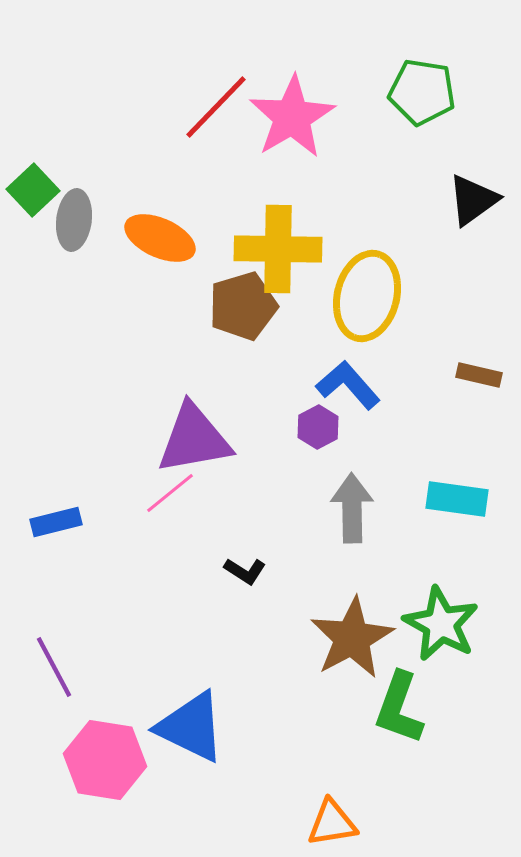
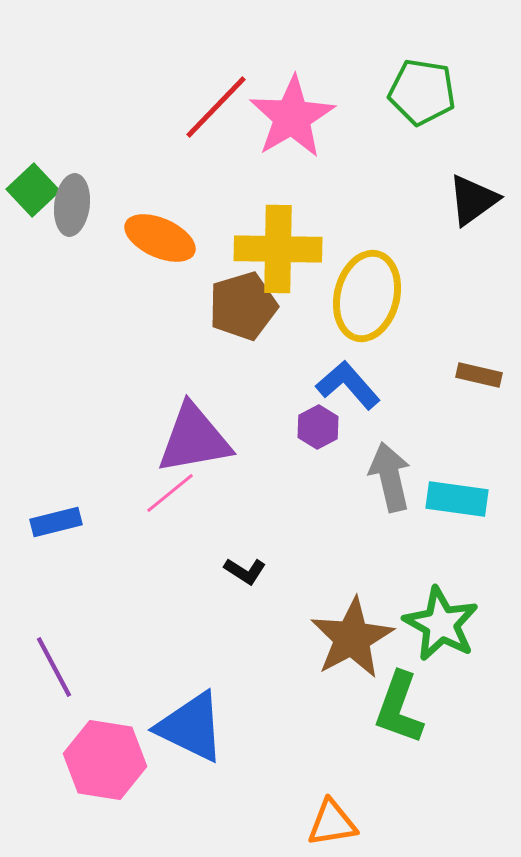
gray ellipse: moved 2 px left, 15 px up
gray arrow: moved 38 px right, 31 px up; rotated 12 degrees counterclockwise
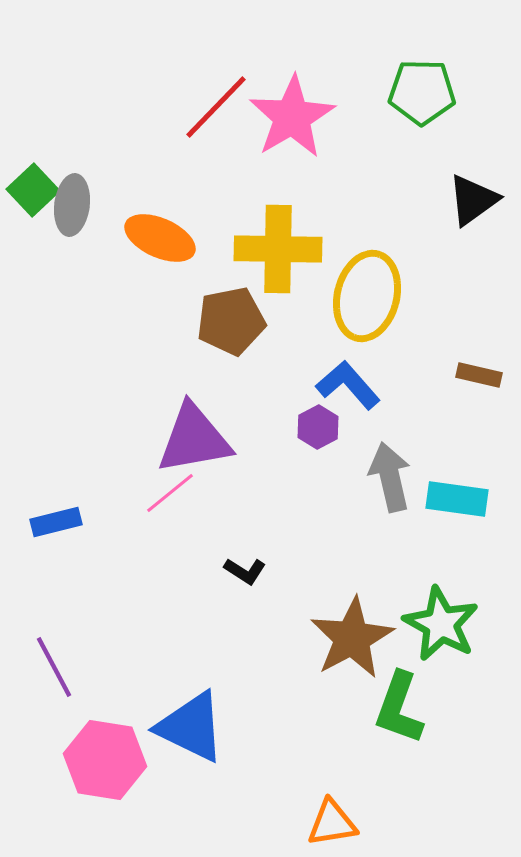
green pentagon: rotated 8 degrees counterclockwise
brown pentagon: moved 12 px left, 15 px down; rotated 6 degrees clockwise
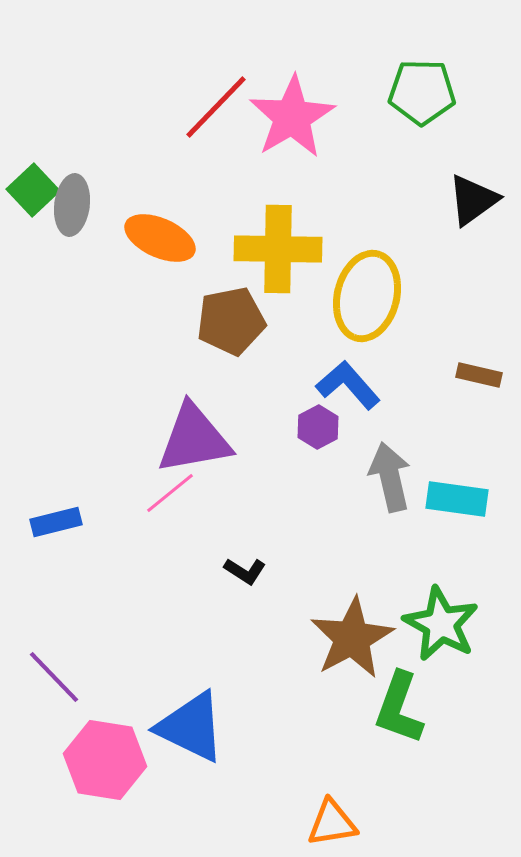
purple line: moved 10 px down; rotated 16 degrees counterclockwise
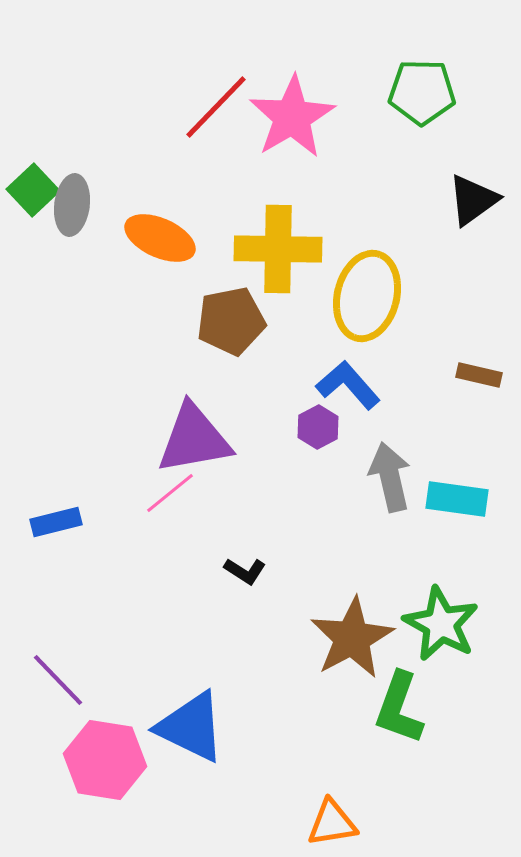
purple line: moved 4 px right, 3 px down
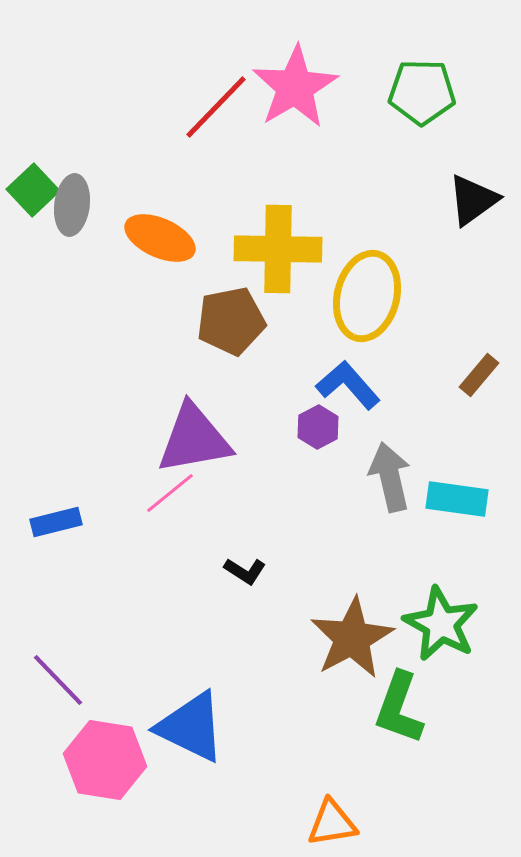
pink star: moved 3 px right, 30 px up
brown rectangle: rotated 63 degrees counterclockwise
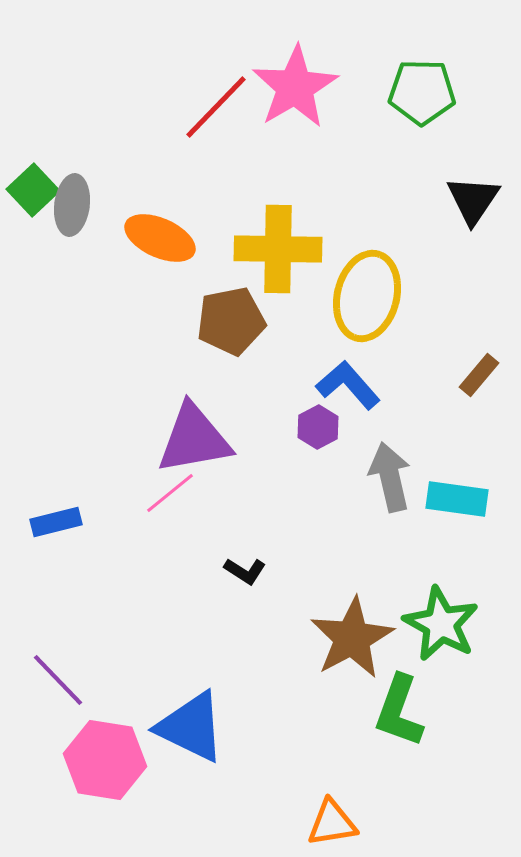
black triangle: rotated 20 degrees counterclockwise
green L-shape: moved 3 px down
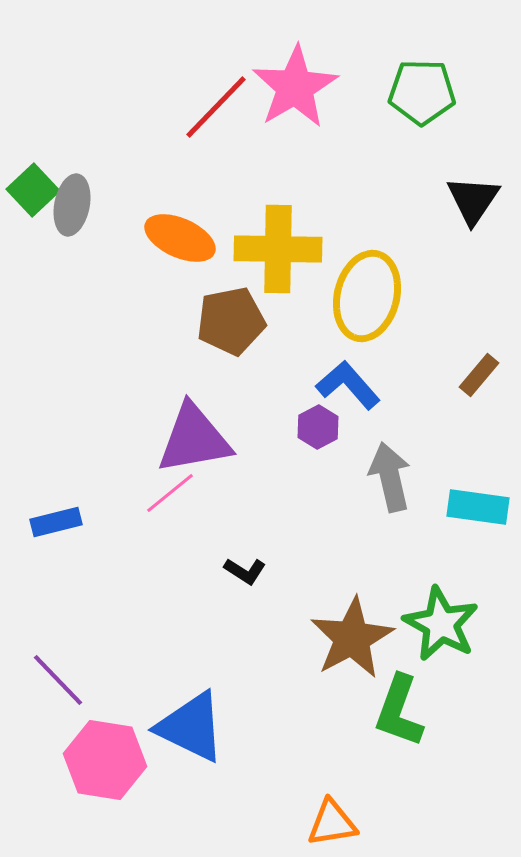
gray ellipse: rotated 4 degrees clockwise
orange ellipse: moved 20 px right
cyan rectangle: moved 21 px right, 8 px down
